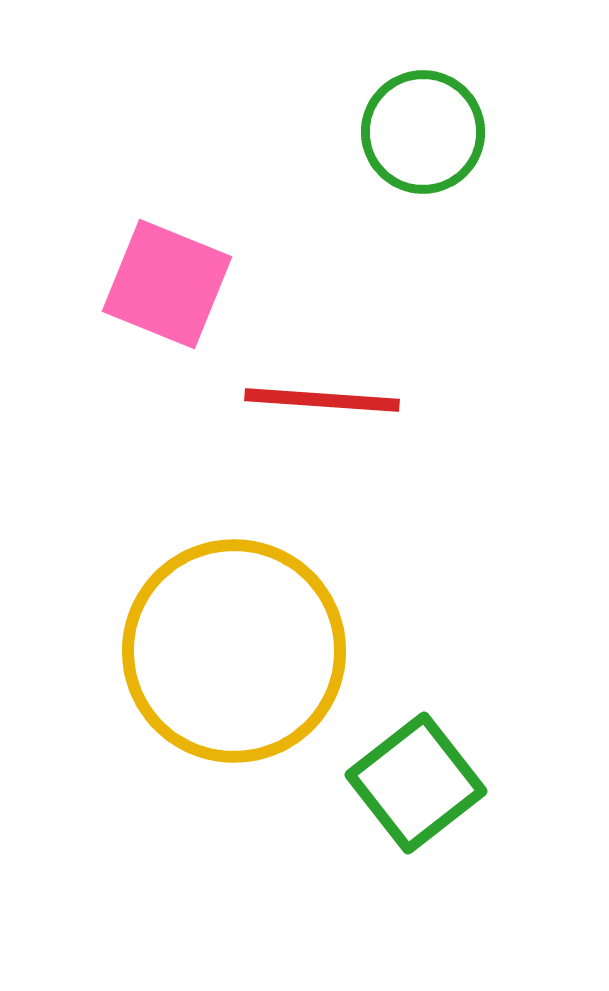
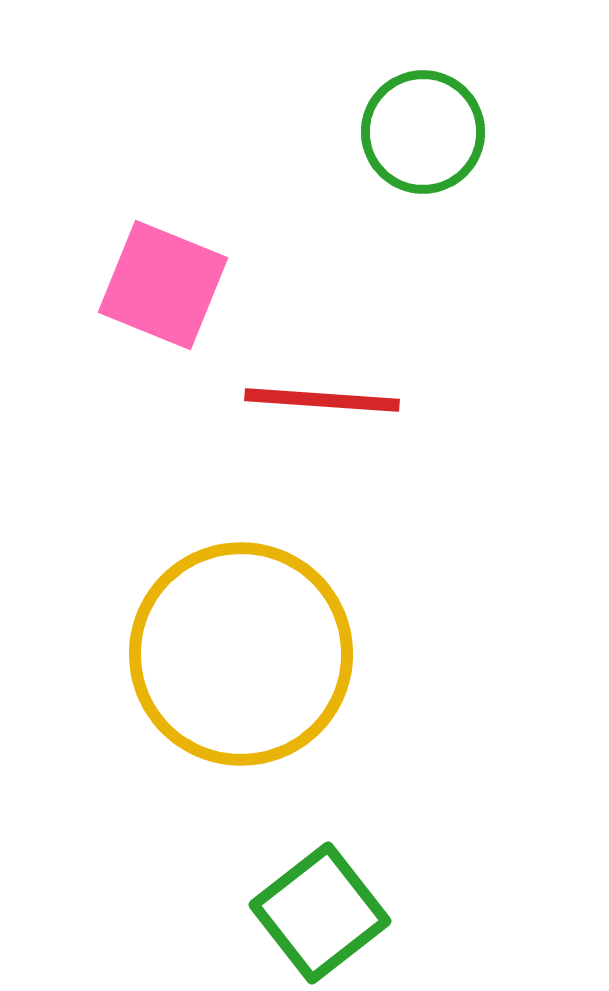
pink square: moved 4 px left, 1 px down
yellow circle: moved 7 px right, 3 px down
green square: moved 96 px left, 130 px down
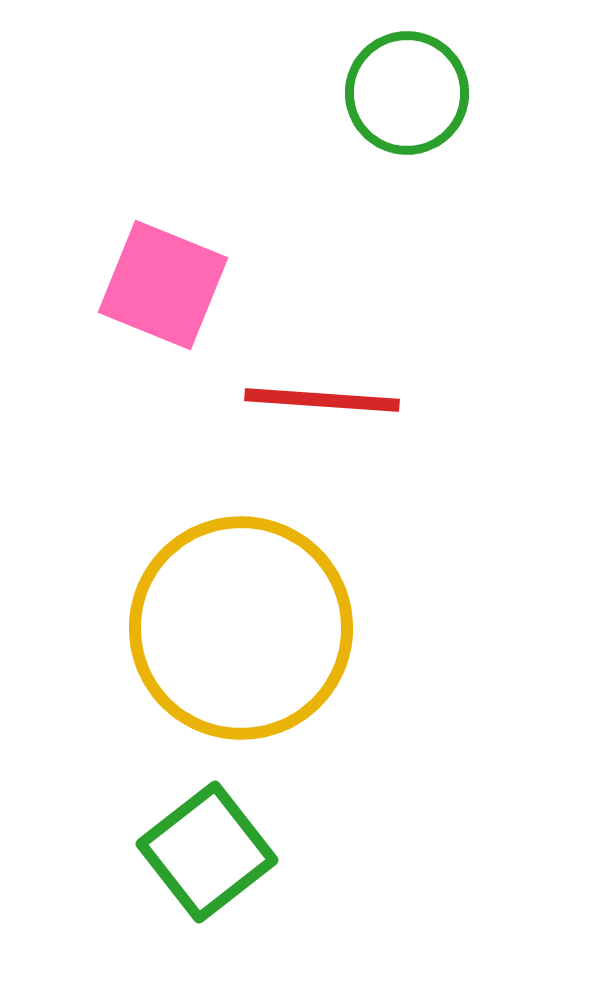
green circle: moved 16 px left, 39 px up
yellow circle: moved 26 px up
green square: moved 113 px left, 61 px up
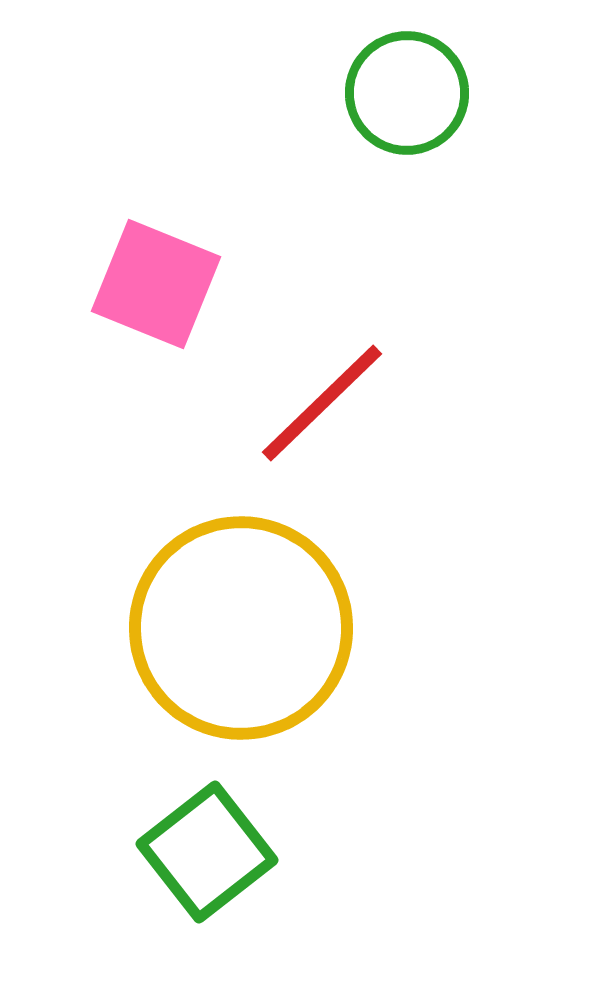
pink square: moved 7 px left, 1 px up
red line: moved 3 px down; rotated 48 degrees counterclockwise
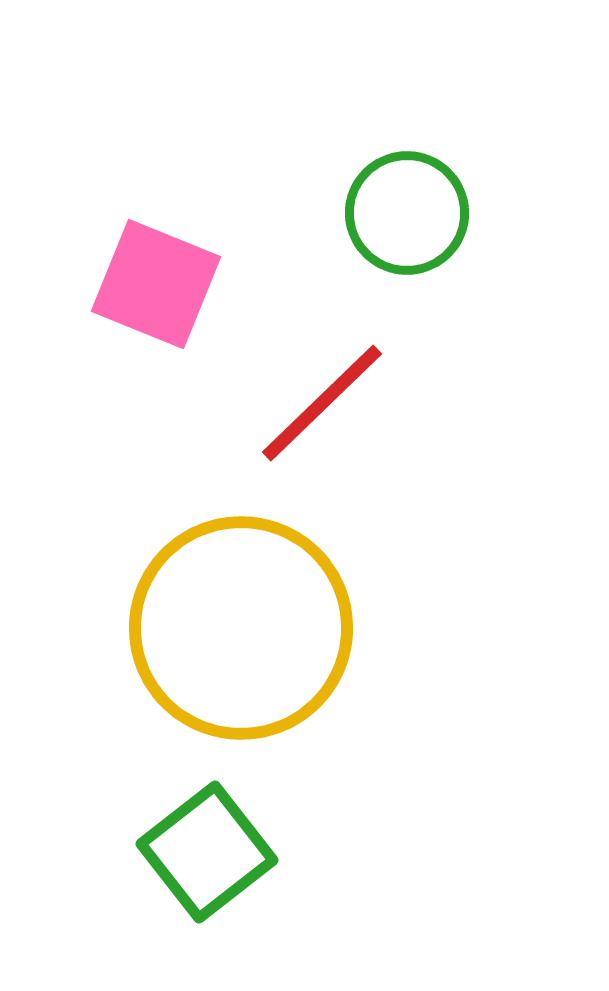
green circle: moved 120 px down
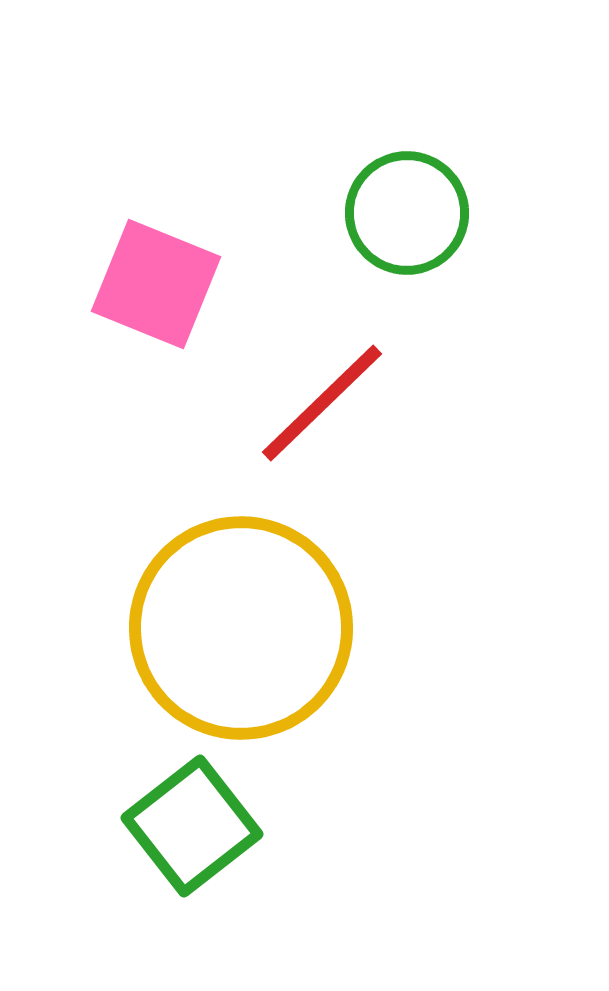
green square: moved 15 px left, 26 px up
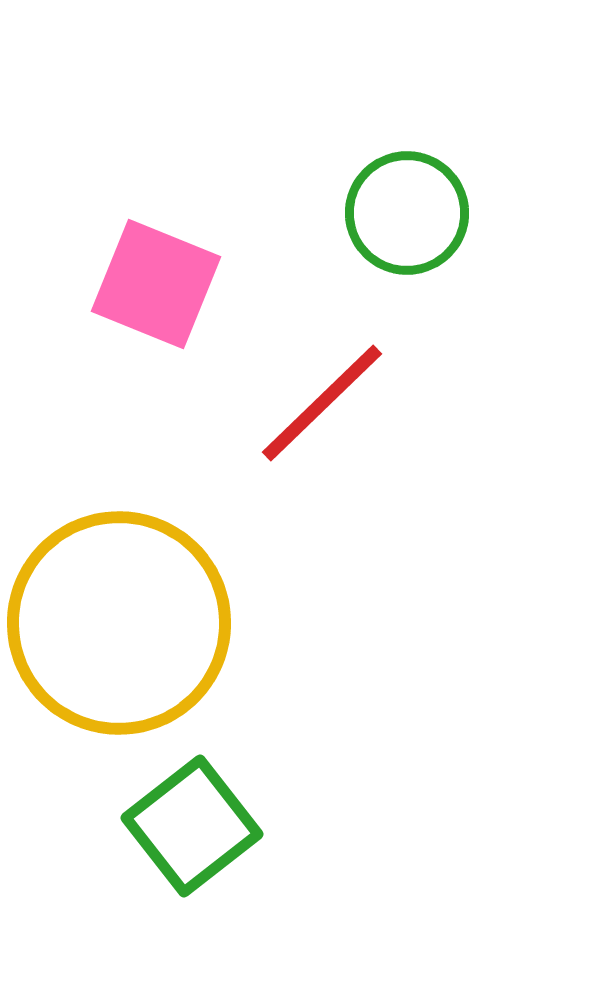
yellow circle: moved 122 px left, 5 px up
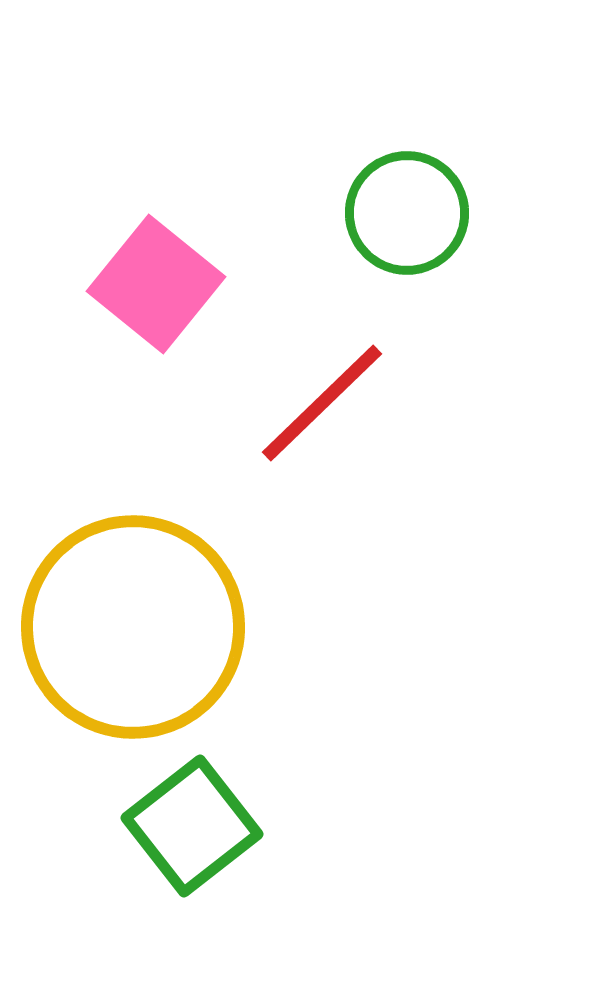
pink square: rotated 17 degrees clockwise
yellow circle: moved 14 px right, 4 px down
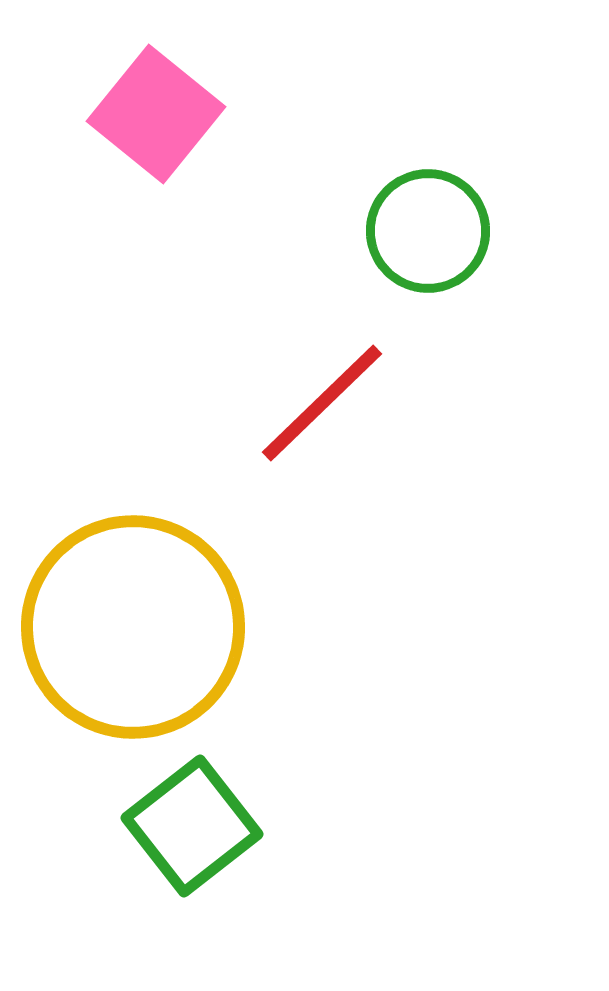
green circle: moved 21 px right, 18 px down
pink square: moved 170 px up
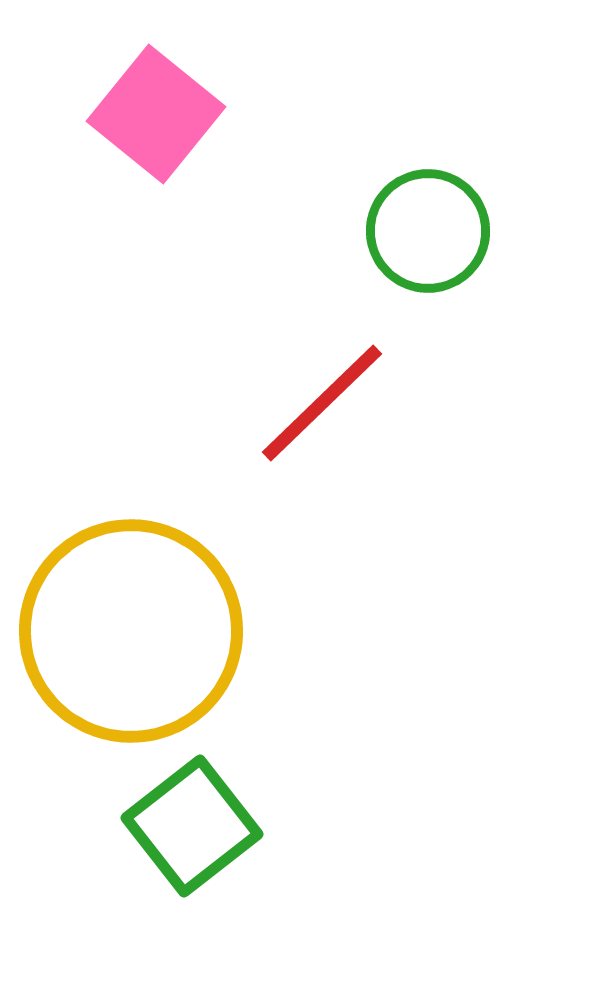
yellow circle: moved 2 px left, 4 px down
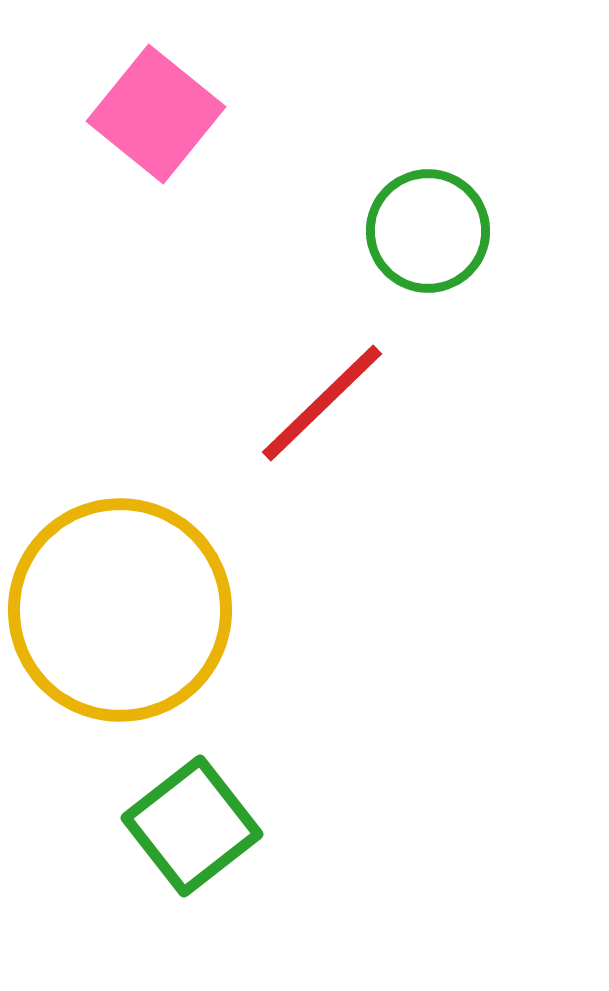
yellow circle: moved 11 px left, 21 px up
